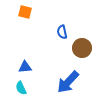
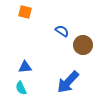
blue semicircle: moved 1 px up; rotated 136 degrees clockwise
brown circle: moved 1 px right, 3 px up
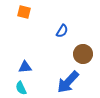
orange square: moved 1 px left
blue semicircle: rotated 88 degrees clockwise
brown circle: moved 9 px down
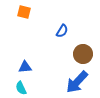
blue arrow: moved 9 px right
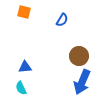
blue semicircle: moved 11 px up
brown circle: moved 4 px left, 2 px down
blue arrow: moved 5 px right; rotated 20 degrees counterclockwise
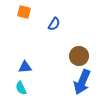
blue semicircle: moved 8 px left, 4 px down
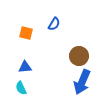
orange square: moved 2 px right, 21 px down
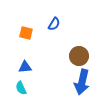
blue arrow: rotated 10 degrees counterclockwise
